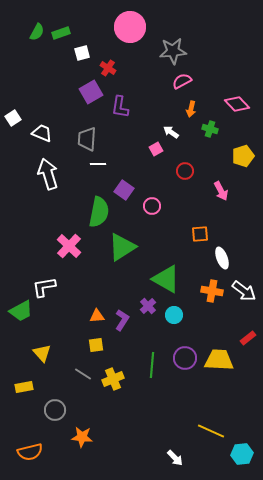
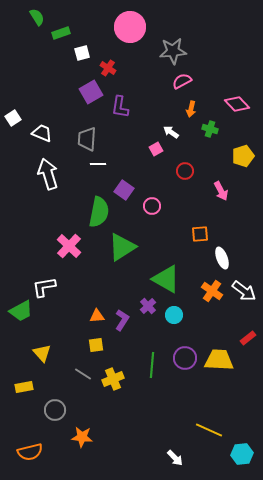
green semicircle at (37, 32): moved 15 px up; rotated 60 degrees counterclockwise
orange cross at (212, 291): rotated 25 degrees clockwise
yellow line at (211, 431): moved 2 px left, 1 px up
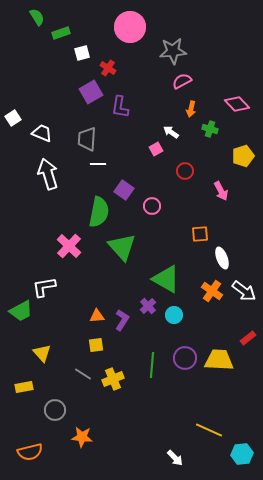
green triangle at (122, 247): rotated 40 degrees counterclockwise
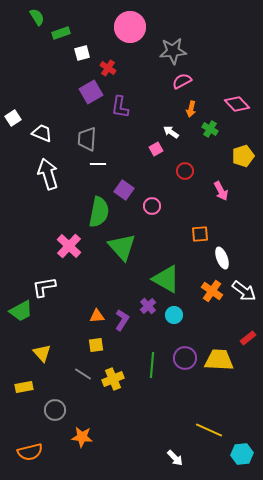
green cross at (210, 129): rotated 14 degrees clockwise
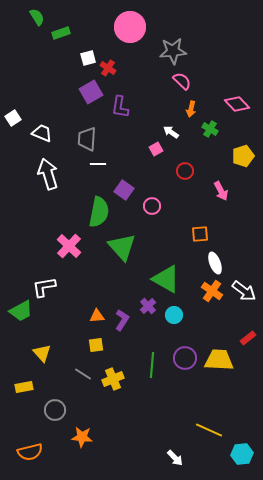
white square at (82, 53): moved 6 px right, 5 px down
pink semicircle at (182, 81): rotated 72 degrees clockwise
white ellipse at (222, 258): moved 7 px left, 5 px down
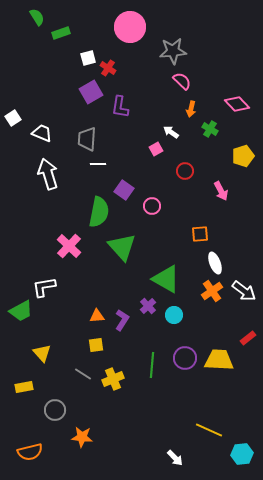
orange cross at (212, 291): rotated 20 degrees clockwise
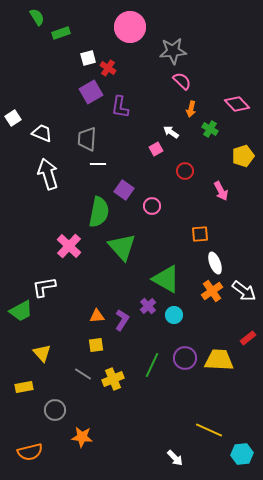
green line at (152, 365): rotated 20 degrees clockwise
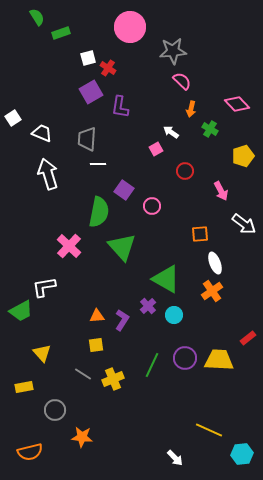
white arrow at (244, 291): moved 67 px up
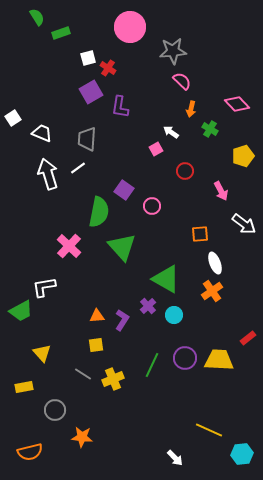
white line at (98, 164): moved 20 px left, 4 px down; rotated 35 degrees counterclockwise
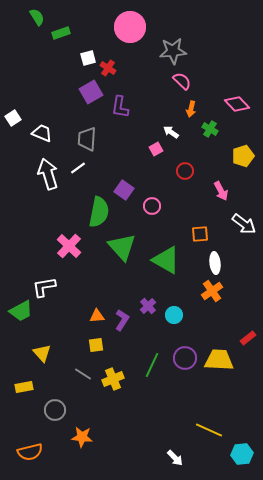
white ellipse at (215, 263): rotated 15 degrees clockwise
green triangle at (166, 279): moved 19 px up
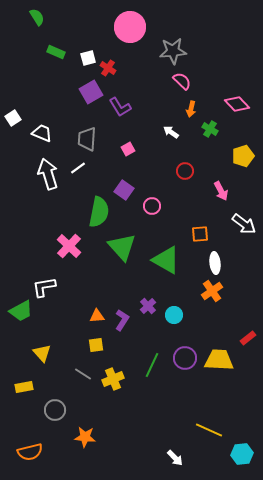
green rectangle at (61, 33): moved 5 px left, 19 px down; rotated 42 degrees clockwise
purple L-shape at (120, 107): rotated 40 degrees counterclockwise
pink square at (156, 149): moved 28 px left
orange star at (82, 437): moved 3 px right
